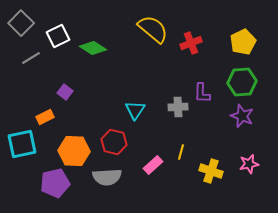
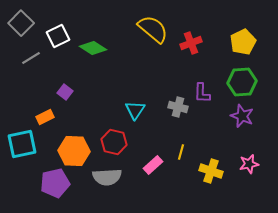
gray cross: rotated 18 degrees clockwise
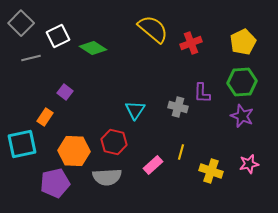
gray line: rotated 18 degrees clockwise
orange rectangle: rotated 30 degrees counterclockwise
